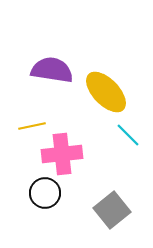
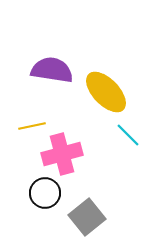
pink cross: rotated 9 degrees counterclockwise
gray square: moved 25 px left, 7 px down
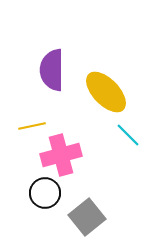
purple semicircle: rotated 99 degrees counterclockwise
pink cross: moved 1 px left, 1 px down
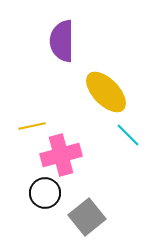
purple semicircle: moved 10 px right, 29 px up
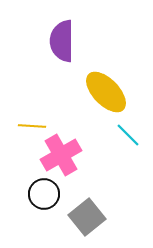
yellow line: rotated 16 degrees clockwise
pink cross: rotated 15 degrees counterclockwise
black circle: moved 1 px left, 1 px down
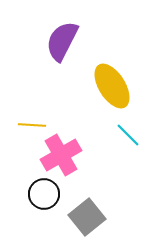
purple semicircle: rotated 27 degrees clockwise
yellow ellipse: moved 6 px right, 6 px up; rotated 12 degrees clockwise
yellow line: moved 1 px up
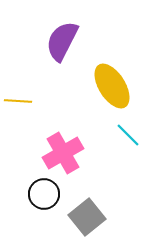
yellow line: moved 14 px left, 24 px up
pink cross: moved 2 px right, 2 px up
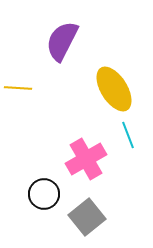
yellow ellipse: moved 2 px right, 3 px down
yellow line: moved 13 px up
cyan line: rotated 24 degrees clockwise
pink cross: moved 23 px right, 6 px down
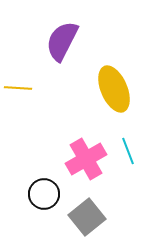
yellow ellipse: rotated 9 degrees clockwise
cyan line: moved 16 px down
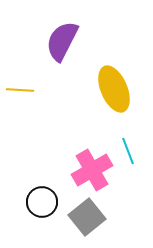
yellow line: moved 2 px right, 2 px down
pink cross: moved 6 px right, 11 px down
black circle: moved 2 px left, 8 px down
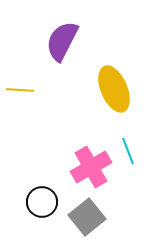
pink cross: moved 1 px left, 3 px up
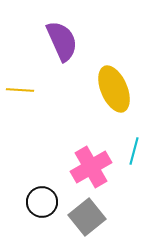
purple semicircle: rotated 129 degrees clockwise
cyan line: moved 6 px right; rotated 36 degrees clockwise
